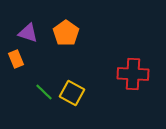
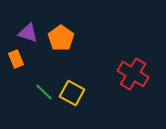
orange pentagon: moved 5 px left, 5 px down
red cross: rotated 28 degrees clockwise
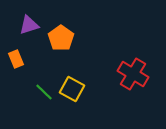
purple triangle: moved 1 px right, 8 px up; rotated 35 degrees counterclockwise
yellow square: moved 4 px up
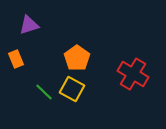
orange pentagon: moved 16 px right, 20 px down
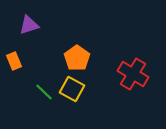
orange rectangle: moved 2 px left, 2 px down
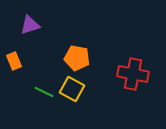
purple triangle: moved 1 px right
orange pentagon: rotated 25 degrees counterclockwise
red cross: rotated 20 degrees counterclockwise
green line: rotated 18 degrees counterclockwise
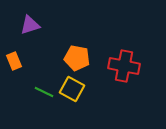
red cross: moved 9 px left, 8 px up
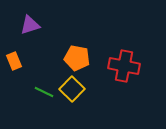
yellow square: rotated 15 degrees clockwise
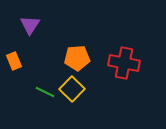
purple triangle: rotated 40 degrees counterclockwise
orange pentagon: rotated 15 degrees counterclockwise
red cross: moved 3 px up
green line: moved 1 px right
